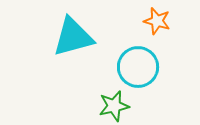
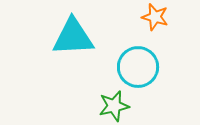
orange star: moved 2 px left, 4 px up
cyan triangle: rotated 12 degrees clockwise
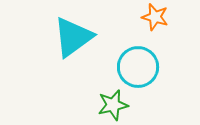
cyan triangle: rotated 33 degrees counterclockwise
green star: moved 1 px left, 1 px up
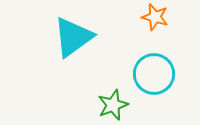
cyan circle: moved 16 px right, 7 px down
green star: rotated 8 degrees counterclockwise
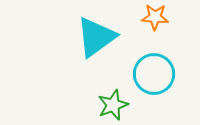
orange star: rotated 12 degrees counterclockwise
cyan triangle: moved 23 px right
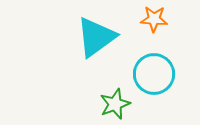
orange star: moved 1 px left, 2 px down
green star: moved 2 px right, 1 px up
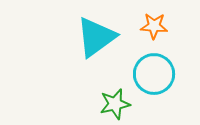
orange star: moved 7 px down
green star: rotated 8 degrees clockwise
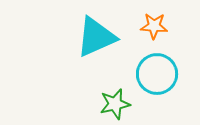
cyan triangle: rotated 12 degrees clockwise
cyan circle: moved 3 px right
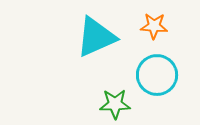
cyan circle: moved 1 px down
green star: rotated 12 degrees clockwise
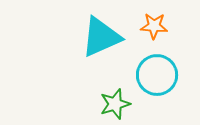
cyan triangle: moved 5 px right
green star: rotated 16 degrees counterclockwise
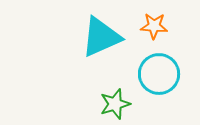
cyan circle: moved 2 px right, 1 px up
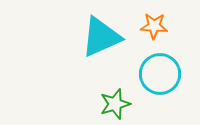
cyan circle: moved 1 px right
